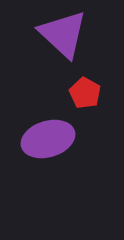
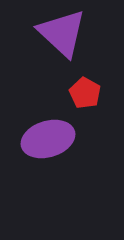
purple triangle: moved 1 px left, 1 px up
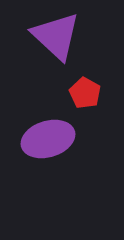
purple triangle: moved 6 px left, 3 px down
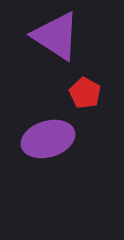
purple triangle: rotated 10 degrees counterclockwise
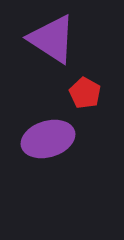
purple triangle: moved 4 px left, 3 px down
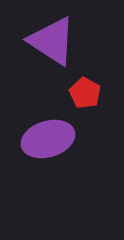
purple triangle: moved 2 px down
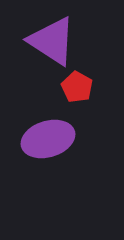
red pentagon: moved 8 px left, 6 px up
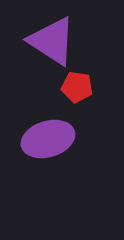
red pentagon: rotated 20 degrees counterclockwise
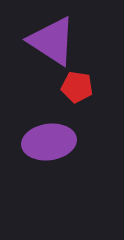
purple ellipse: moved 1 px right, 3 px down; rotated 9 degrees clockwise
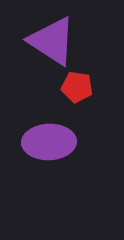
purple ellipse: rotated 6 degrees clockwise
